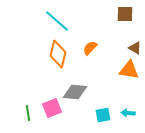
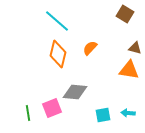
brown square: rotated 30 degrees clockwise
brown triangle: rotated 16 degrees counterclockwise
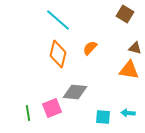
cyan line: moved 1 px right, 1 px up
cyan square: moved 2 px down; rotated 14 degrees clockwise
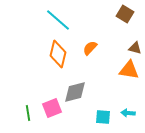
gray diamond: rotated 20 degrees counterclockwise
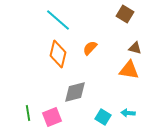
pink square: moved 9 px down
cyan square: rotated 28 degrees clockwise
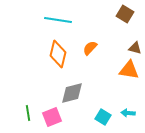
cyan line: rotated 32 degrees counterclockwise
gray diamond: moved 3 px left, 1 px down
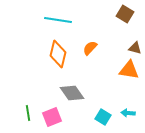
gray diamond: rotated 70 degrees clockwise
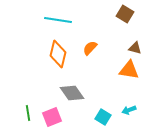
cyan arrow: moved 1 px right, 3 px up; rotated 24 degrees counterclockwise
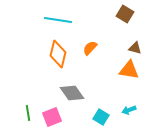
cyan square: moved 2 px left
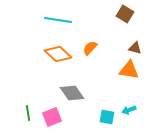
orange diamond: rotated 60 degrees counterclockwise
cyan square: moved 6 px right; rotated 21 degrees counterclockwise
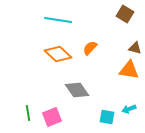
gray diamond: moved 5 px right, 3 px up
cyan arrow: moved 1 px up
